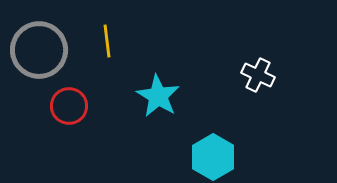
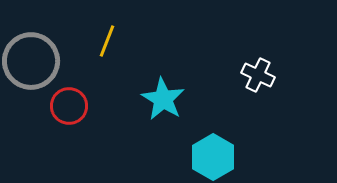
yellow line: rotated 28 degrees clockwise
gray circle: moved 8 px left, 11 px down
cyan star: moved 5 px right, 3 px down
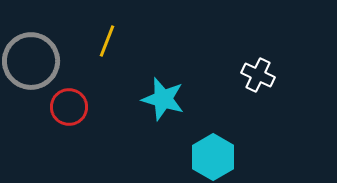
cyan star: rotated 15 degrees counterclockwise
red circle: moved 1 px down
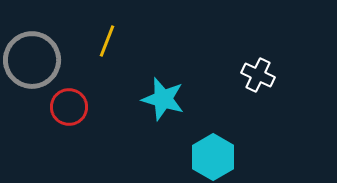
gray circle: moved 1 px right, 1 px up
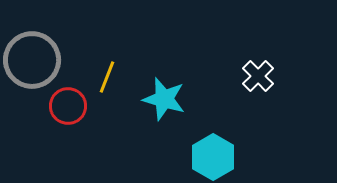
yellow line: moved 36 px down
white cross: moved 1 px down; rotated 20 degrees clockwise
cyan star: moved 1 px right
red circle: moved 1 px left, 1 px up
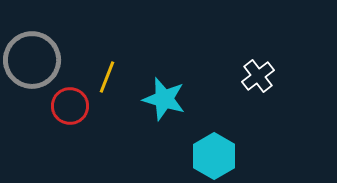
white cross: rotated 8 degrees clockwise
red circle: moved 2 px right
cyan hexagon: moved 1 px right, 1 px up
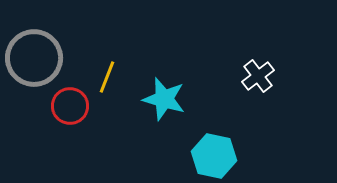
gray circle: moved 2 px right, 2 px up
cyan hexagon: rotated 18 degrees counterclockwise
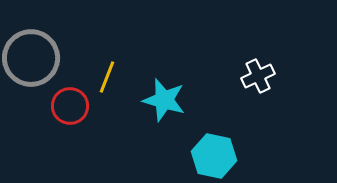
gray circle: moved 3 px left
white cross: rotated 12 degrees clockwise
cyan star: moved 1 px down
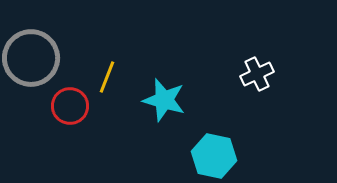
white cross: moved 1 px left, 2 px up
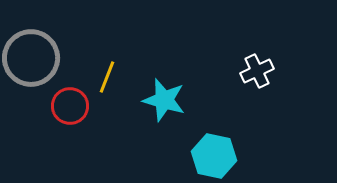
white cross: moved 3 px up
